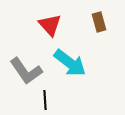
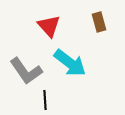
red triangle: moved 1 px left, 1 px down
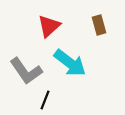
brown rectangle: moved 3 px down
red triangle: rotated 30 degrees clockwise
black line: rotated 24 degrees clockwise
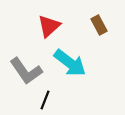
brown rectangle: rotated 12 degrees counterclockwise
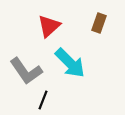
brown rectangle: moved 2 px up; rotated 48 degrees clockwise
cyan arrow: rotated 8 degrees clockwise
black line: moved 2 px left
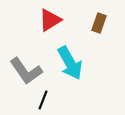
red triangle: moved 1 px right, 6 px up; rotated 10 degrees clockwise
cyan arrow: rotated 16 degrees clockwise
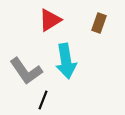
cyan arrow: moved 4 px left, 2 px up; rotated 20 degrees clockwise
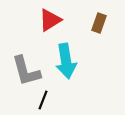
gray L-shape: rotated 20 degrees clockwise
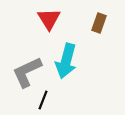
red triangle: moved 1 px left, 1 px up; rotated 30 degrees counterclockwise
cyan arrow: rotated 24 degrees clockwise
gray L-shape: moved 1 px right, 1 px down; rotated 80 degrees clockwise
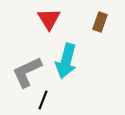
brown rectangle: moved 1 px right, 1 px up
